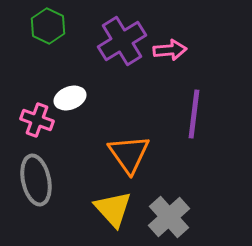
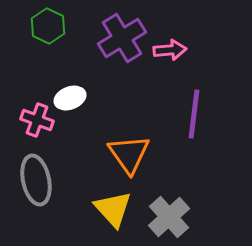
purple cross: moved 3 px up
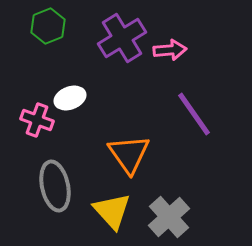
green hexagon: rotated 12 degrees clockwise
purple line: rotated 42 degrees counterclockwise
gray ellipse: moved 19 px right, 6 px down
yellow triangle: moved 1 px left, 2 px down
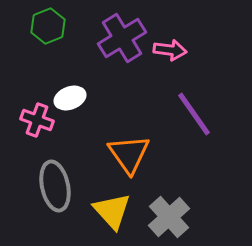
pink arrow: rotated 12 degrees clockwise
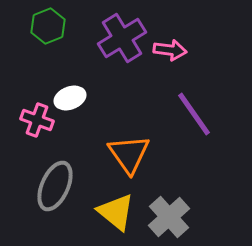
gray ellipse: rotated 36 degrees clockwise
yellow triangle: moved 4 px right, 1 px down; rotated 9 degrees counterclockwise
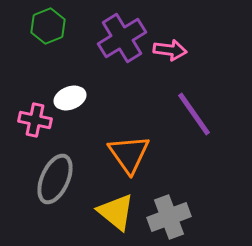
pink cross: moved 2 px left; rotated 8 degrees counterclockwise
gray ellipse: moved 7 px up
gray cross: rotated 21 degrees clockwise
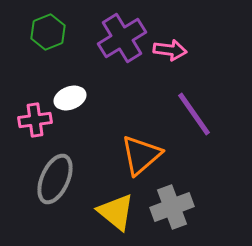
green hexagon: moved 6 px down
pink cross: rotated 20 degrees counterclockwise
orange triangle: moved 12 px right, 1 px down; rotated 24 degrees clockwise
gray cross: moved 3 px right, 10 px up
